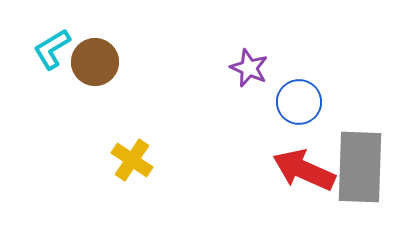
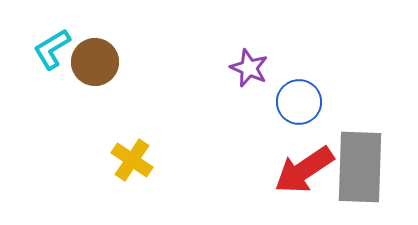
red arrow: rotated 58 degrees counterclockwise
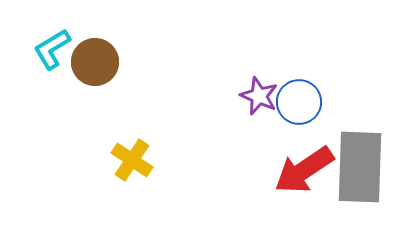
purple star: moved 10 px right, 28 px down
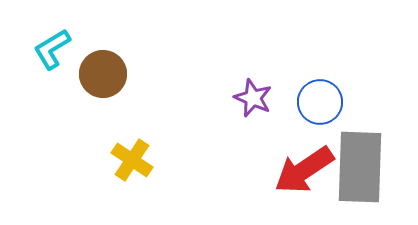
brown circle: moved 8 px right, 12 px down
purple star: moved 6 px left, 2 px down
blue circle: moved 21 px right
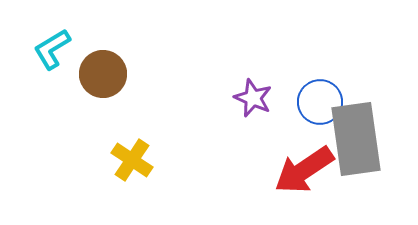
gray rectangle: moved 4 px left, 28 px up; rotated 10 degrees counterclockwise
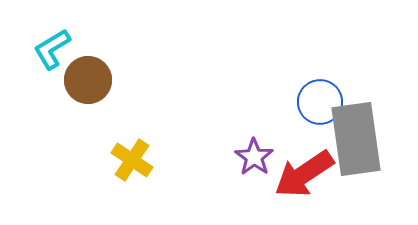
brown circle: moved 15 px left, 6 px down
purple star: moved 1 px right, 59 px down; rotated 12 degrees clockwise
red arrow: moved 4 px down
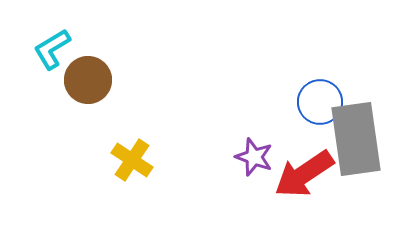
purple star: rotated 15 degrees counterclockwise
